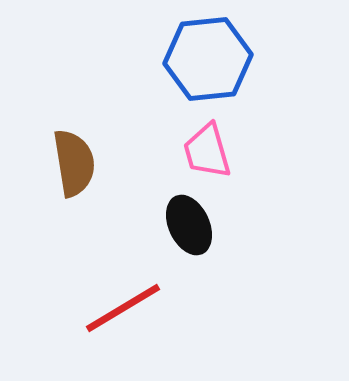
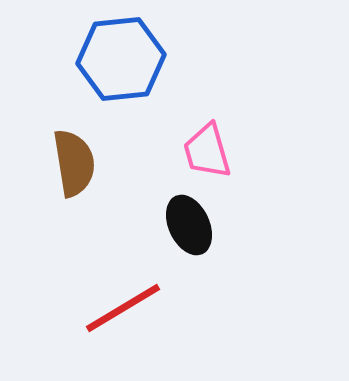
blue hexagon: moved 87 px left
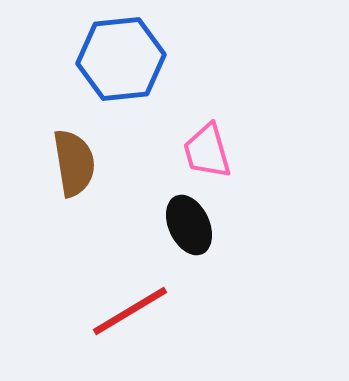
red line: moved 7 px right, 3 px down
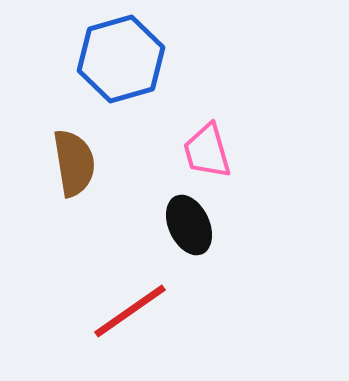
blue hexagon: rotated 10 degrees counterclockwise
red line: rotated 4 degrees counterclockwise
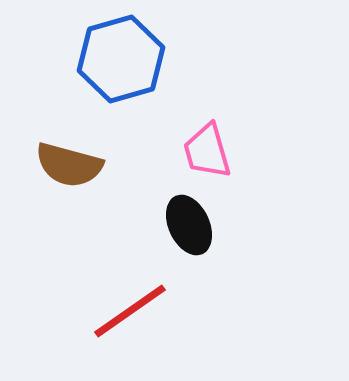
brown semicircle: moved 5 px left, 2 px down; rotated 114 degrees clockwise
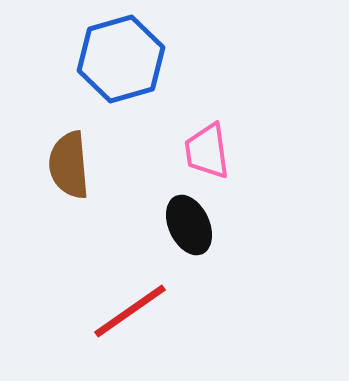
pink trapezoid: rotated 8 degrees clockwise
brown semicircle: rotated 70 degrees clockwise
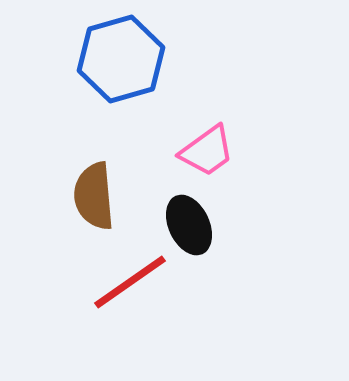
pink trapezoid: rotated 118 degrees counterclockwise
brown semicircle: moved 25 px right, 31 px down
red line: moved 29 px up
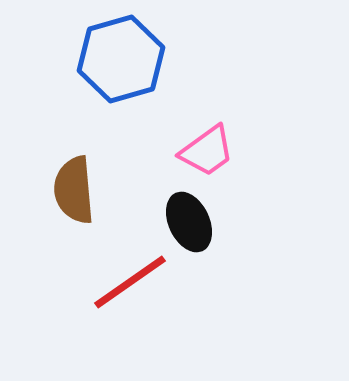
brown semicircle: moved 20 px left, 6 px up
black ellipse: moved 3 px up
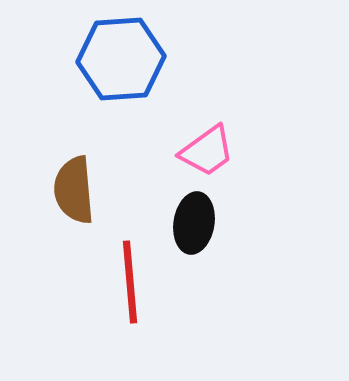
blue hexagon: rotated 12 degrees clockwise
black ellipse: moved 5 px right, 1 px down; rotated 34 degrees clockwise
red line: rotated 60 degrees counterclockwise
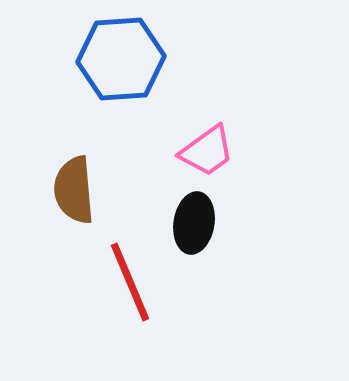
red line: rotated 18 degrees counterclockwise
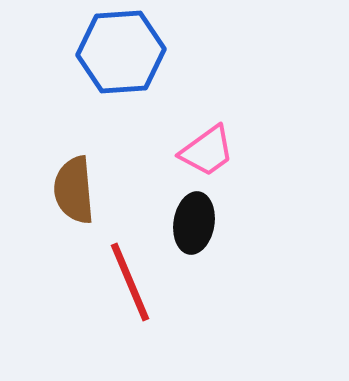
blue hexagon: moved 7 px up
